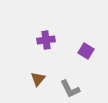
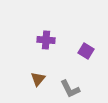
purple cross: rotated 12 degrees clockwise
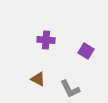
brown triangle: rotated 42 degrees counterclockwise
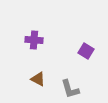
purple cross: moved 12 px left
gray L-shape: rotated 10 degrees clockwise
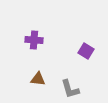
brown triangle: rotated 21 degrees counterclockwise
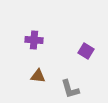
brown triangle: moved 3 px up
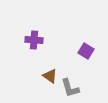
brown triangle: moved 12 px right; rotated 28 degrees clockwise
gray L-shape: moved 1 px up
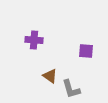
purple square: rotated 28 degrees counterclockwise
gray L-shape: moved 1 px right, 1 px down
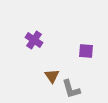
purple cross: rotated 30 degrees clockwise
brown triangle: moved 2 px right; rotated 21 degrees clockwise
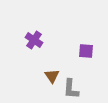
gray L-shape: rotated 20 degrees clockwise
